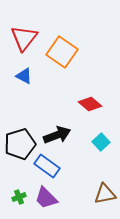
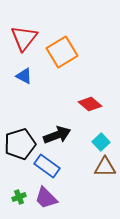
orange square: rotated 24 degrees clockwise
brown triangle: moved 27 px up; rotated 10 degrees clockwise
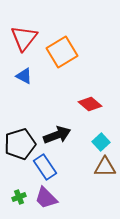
blue rectangle: moved 2 px left, 1 px down; rotated 20 degrees clockwise
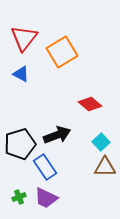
blue triangle: moved 3 px left, 2 px up
purple trapezoid: rotated 20 degrees counterclockwise
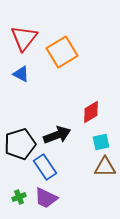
red diamond: moved 1 px right, 8 px down; rotated 70 degrees counterclockwise
cyan square: rotated 30 degrees clockwise
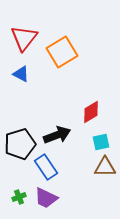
blue rectangle: moved 1 px right
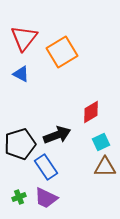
cyan square: rotated 12 degrees counterclockwise
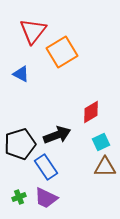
red triangle: moved 9 px right, 7 px up
